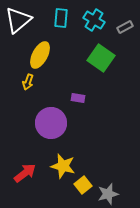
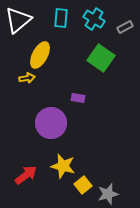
cyan cross: moved 1 px up
yellow arrow: moved 1 px left, 4 px up; rotated 119 degrees counterclockwise
red arrow: moved 1 px right, 2 px down
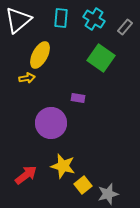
gray rectangle: rotated 21 degrees counterclockwise
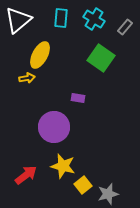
purple circle: moved 3 px right, 4 px down
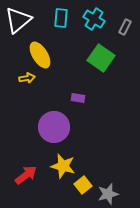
gray rectangle: rotated 14 degrees counterclockwise
yellow ellipse: rotated 60 degrees counterclockwise
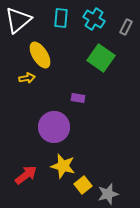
gray rectangle: moved 1 px right
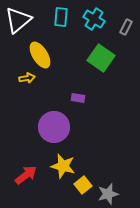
cyan rectangle: moved 1 px up
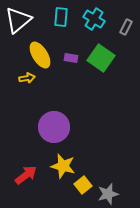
purple rectangle: moved 7 px left, 40 px up
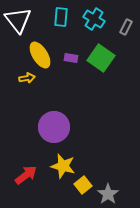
white triangle: rotated 28 degrees counterclockwise
gray star: rotated 20 degrees counterclockwise
